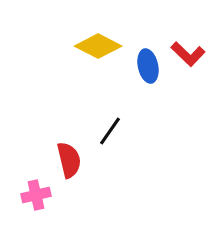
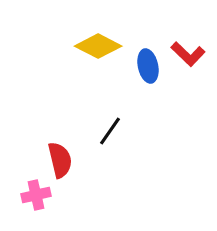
red semicircle: moved 9 px left
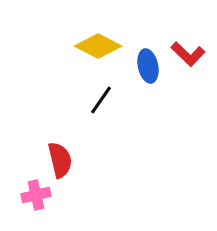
black line: moved 9 px left, 31 px up
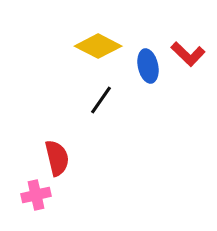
red semicircle: moved 3 px left, 2 px up
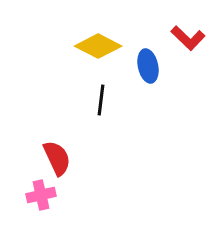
red L-shape: moved 16 px up
black line: rotated 28 degrees counterclockwise
red semicircle: rotated 12 degrees counterclockwise
pink cross: moved 5 px right
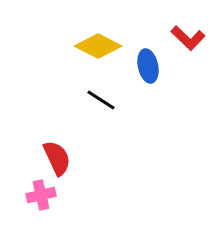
black line: rotated 64 degrees counterclockwise
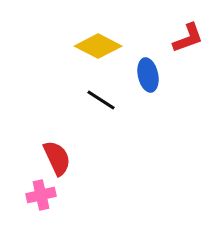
red L-shape: rotated 64 degrees counterclockwise
blue ellipse: moved 9 px down
